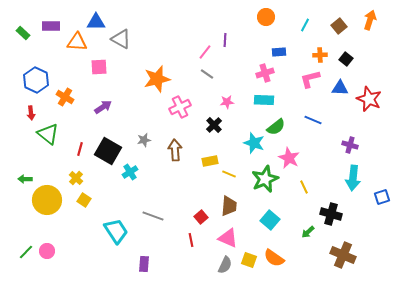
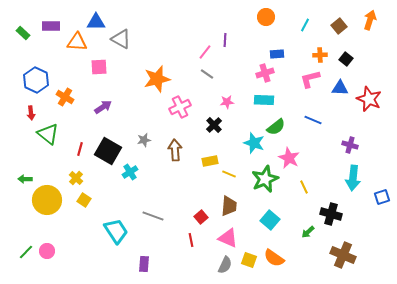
blue rectangle at (279, 52): moved 2 px left, 2 px down
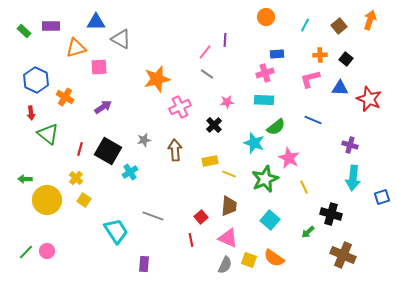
green rectangle at (23, 33): moved 1 px right, 2 px up
orange triangle at (77, 42): moved 1 px left, 6 px down; rotated 20 degrees counterclockwise
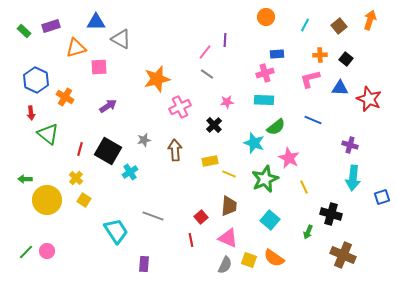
purple rectangle at (51, 26): rotated 18 degrees counterclockwise
purple arrow at (103, 107): moved 5 px right, 1 px up
green arrow at (308, 232): rotated 24 degrees counterclockwise
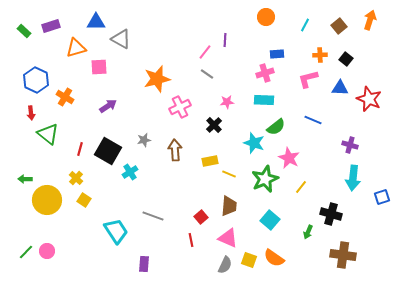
pink L-shape at (310, 79): moved 2 px left
yellow line at (304, 187): moved 3 px left; rotated 64 degrees clockwise
brown cross at (343, 255): rotated 15 degrees counterclockwise
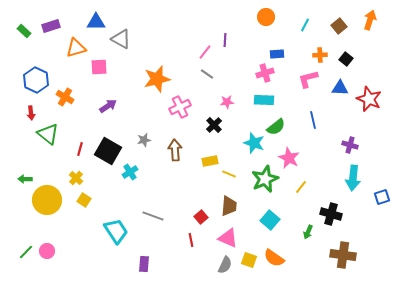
blue line at (313, 120): rotated 54 degrees clockwise
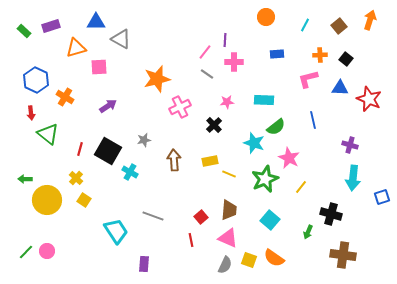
pink cross at (265, 73): moved 31 px left, 11 px up; rotated 18 degrees clockwise
brown arrow at (175, 150): moved 1 px left, 10 px down
cyan cross at (130, 172): rotated 28 degrees counterclockwise
brown trapezoid at (229, 206): moved 4 px down
